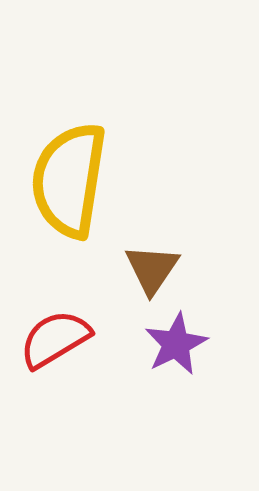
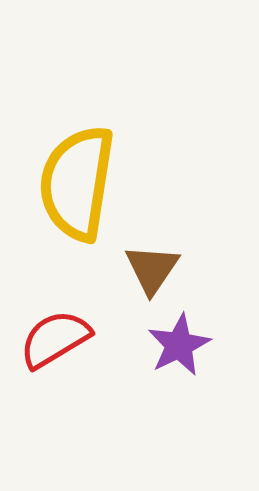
yellow semicircle: moved 8 px right, 3 px down
purple star: moved 3 px right, 1 px down
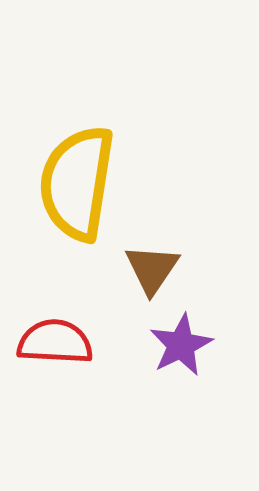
red semicircle: moved 3 px down; rotated 34 degrees clockwise
purple star: moved 2 px right
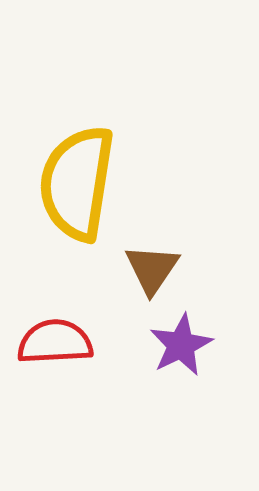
red semicircle: rotated 6 degrees counterclockwise
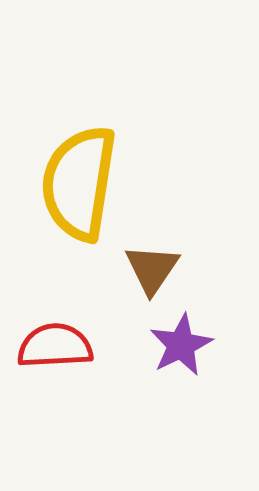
yellow semicircle: moved 2 px right
red semicircle: moved 4 px down
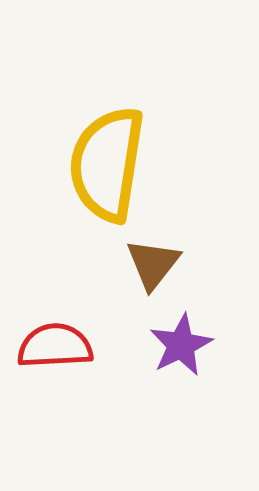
yellow semicircle: moved 28 px right, 19 px up
brown triangle: moved 1 px right, 5 px up; rotated 4 degrees clockwise
